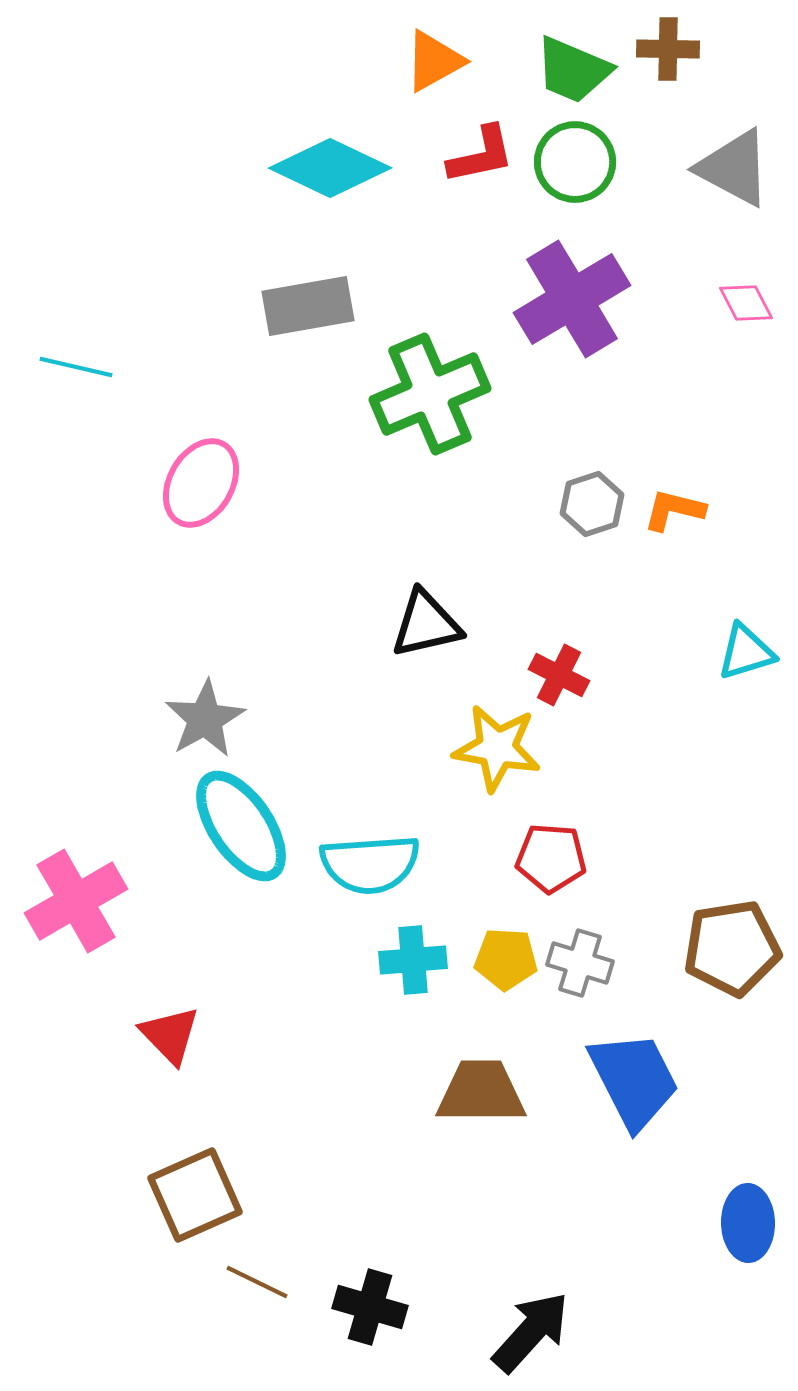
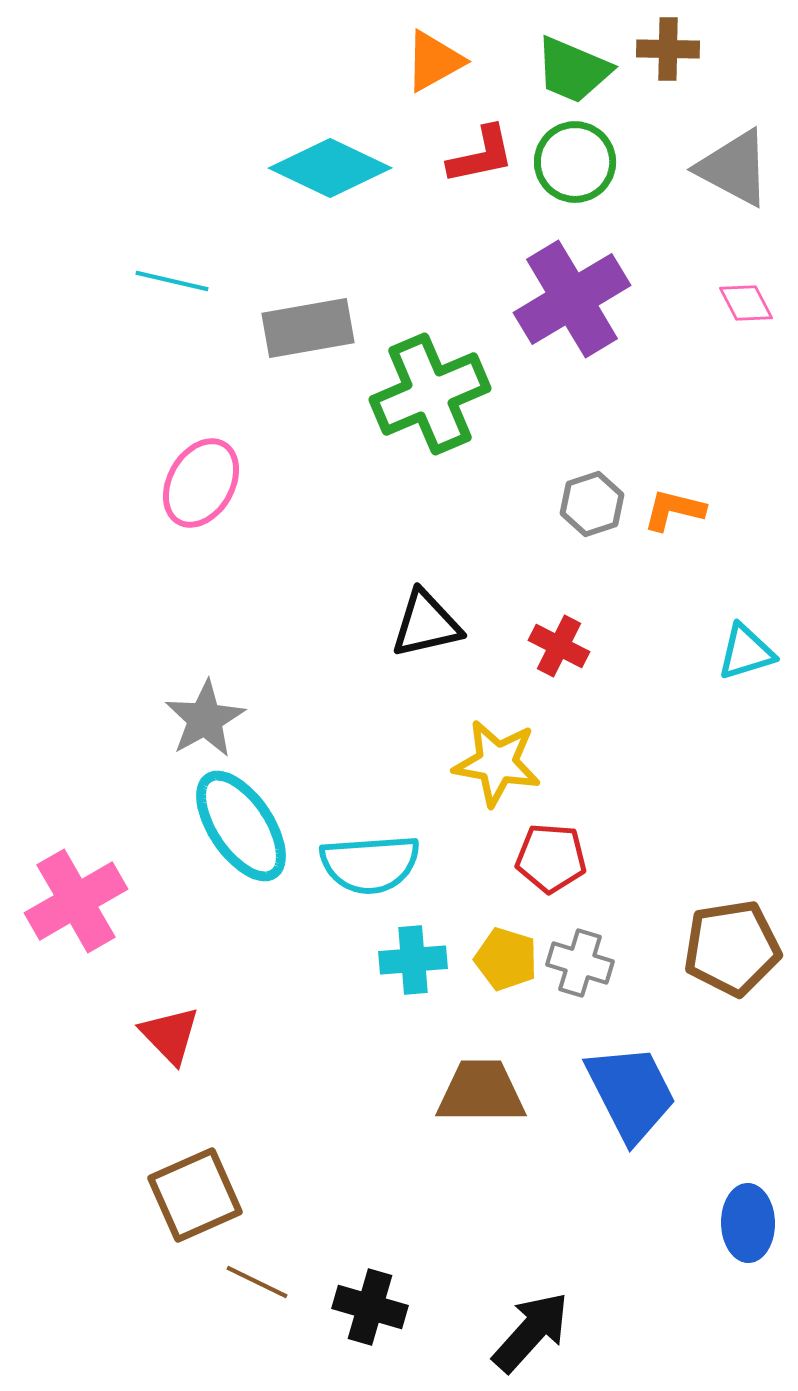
gray rectangle: moved 22 px down
cyan line: moved 96 px right, 86 px up
red cross: moved 29 px up
yellow star: moved 15 px down
yellow pentagon: rotated 14 degrees clockwise
blue trapezoid: moved 3 px left, 13 px down
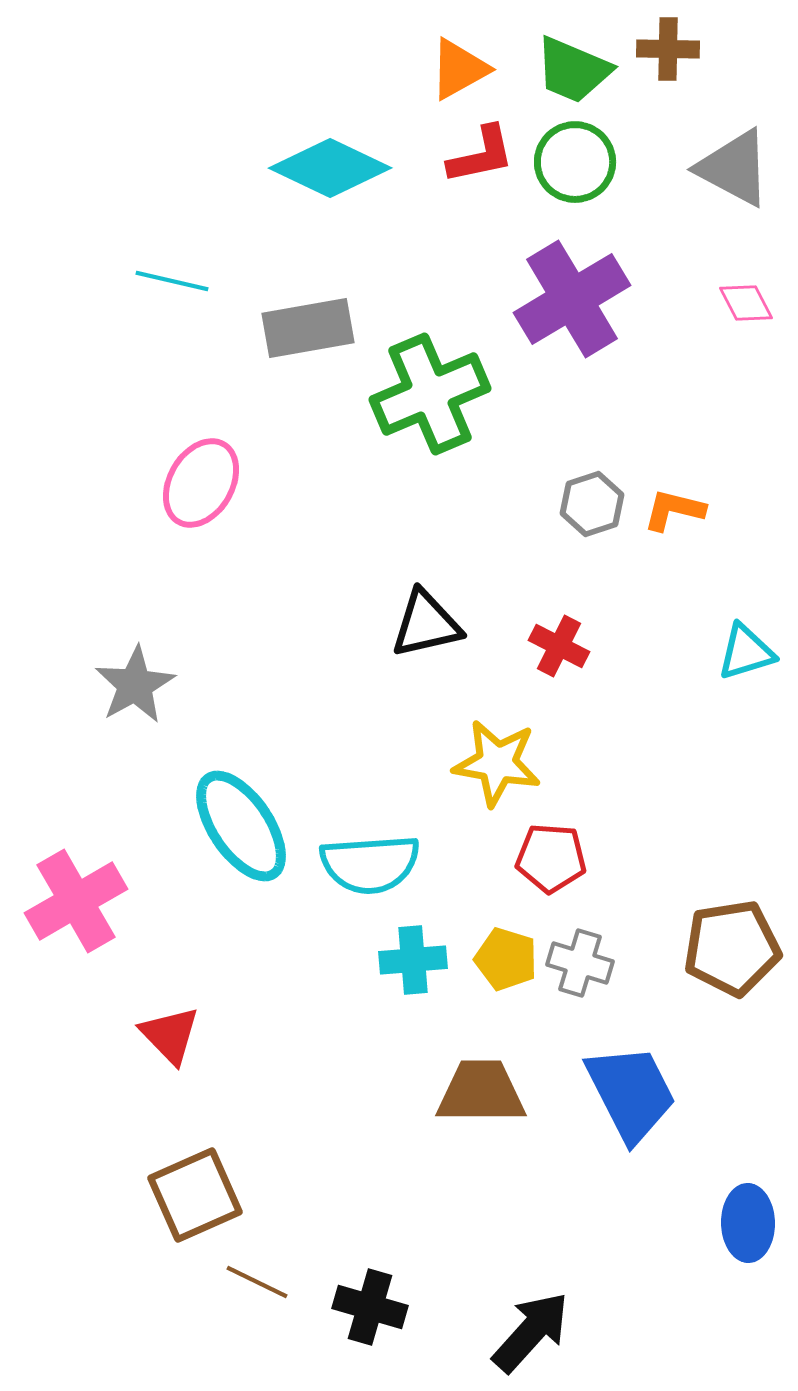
orange triangle: moved 25 px right, 8 px down
gray star: moved 70 px left, 34 px up
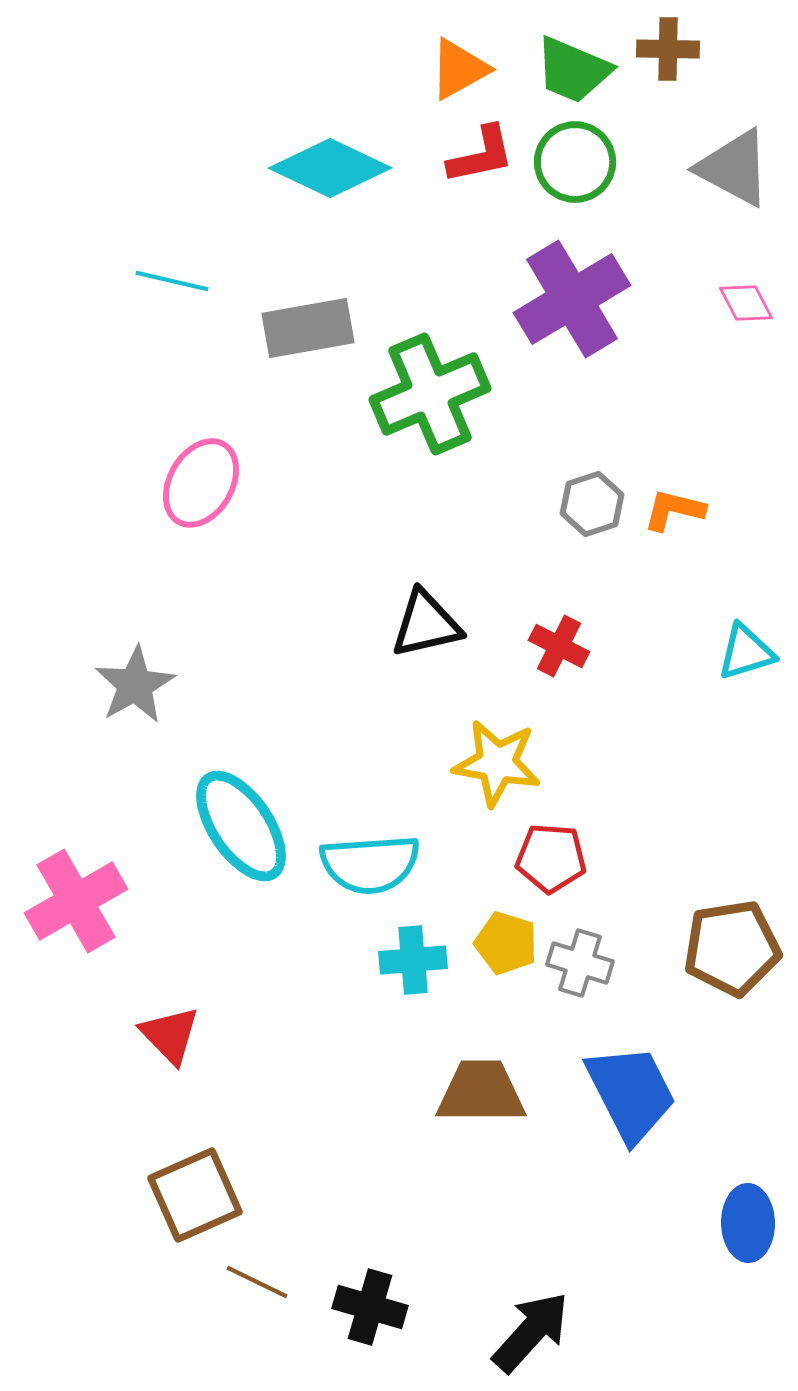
yellow pentagon: moved 16 px up
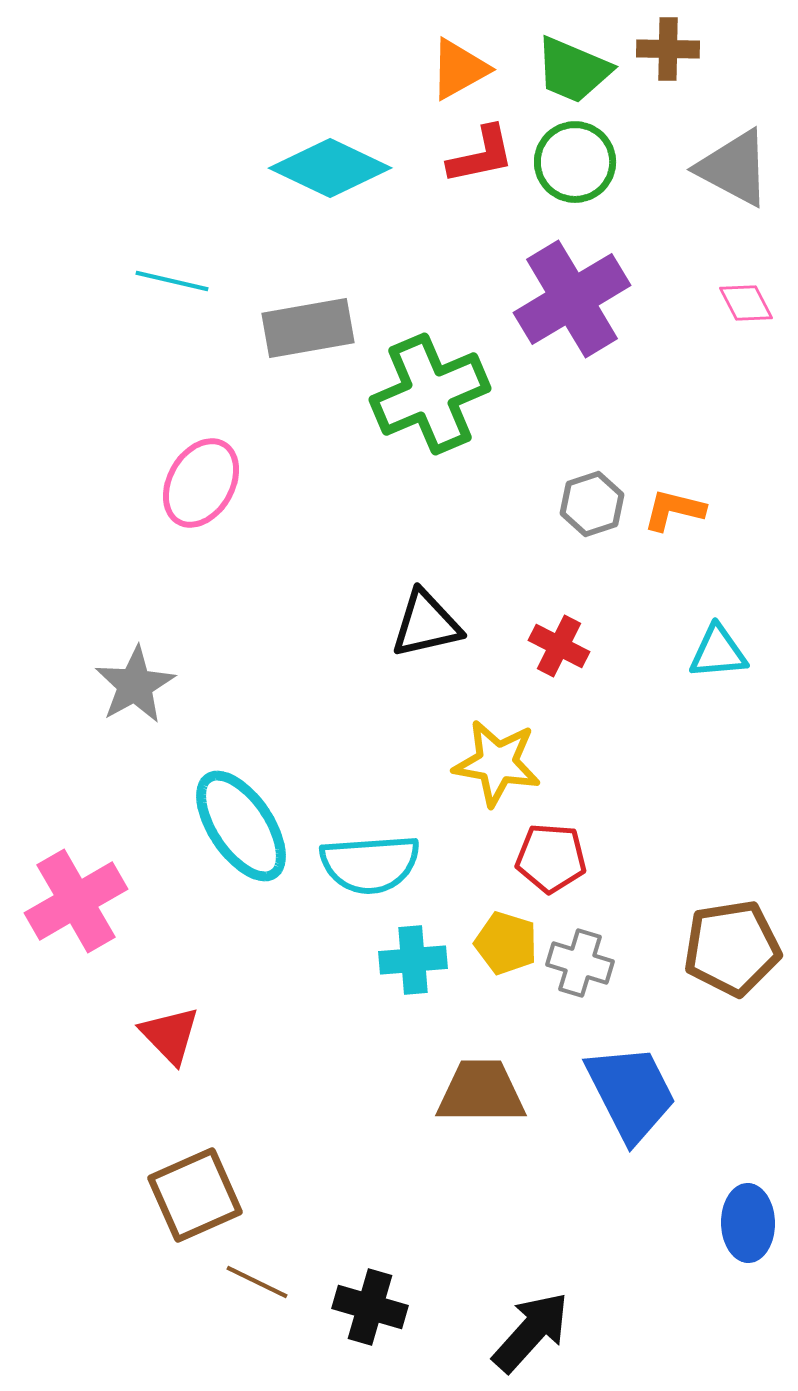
cyan triangle: moved 28 px left; rotated 12 degrees clockwise
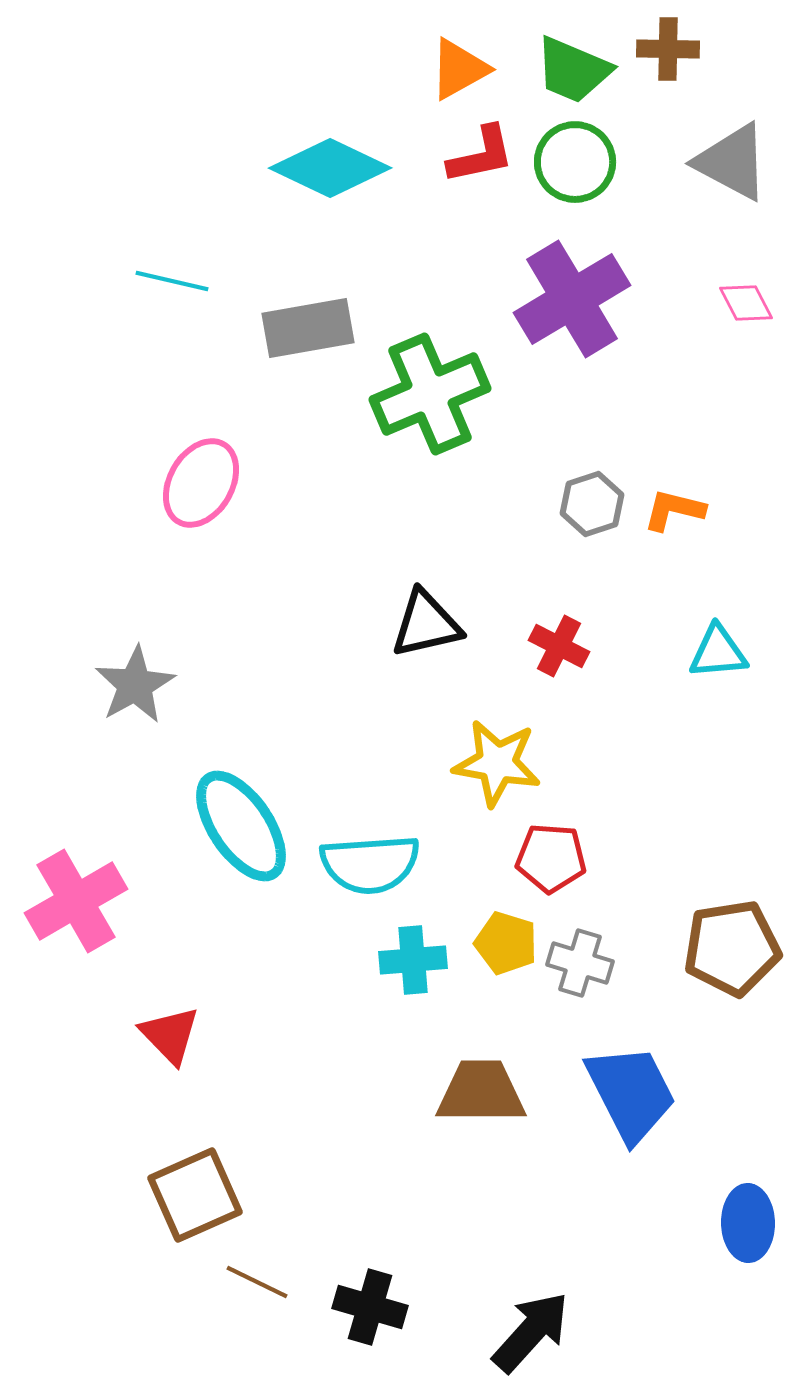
gray triangle: moved 2 px left, 6 px up
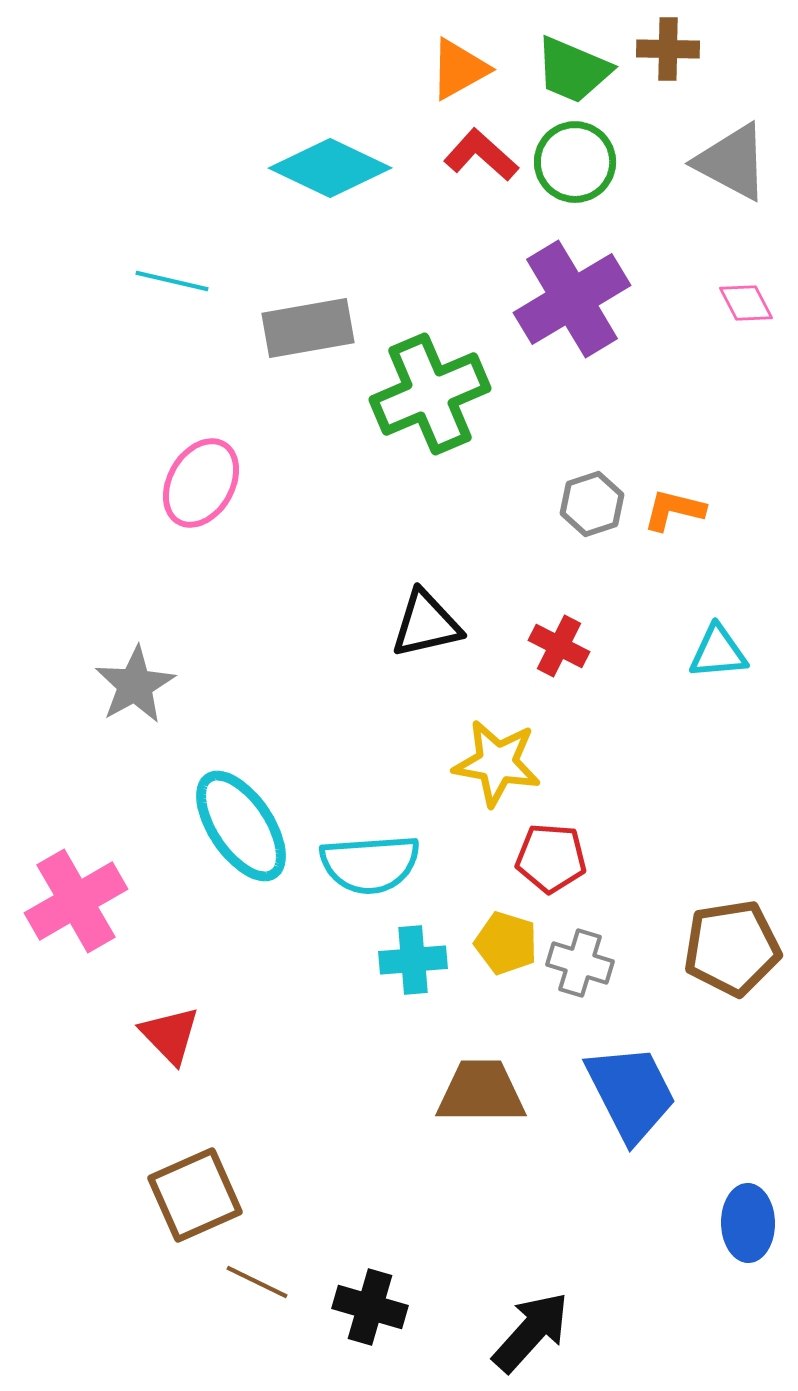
red L-shape: rotated 126 degrees counterclockwise
